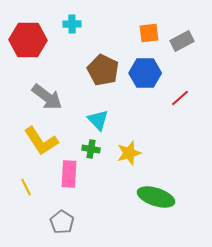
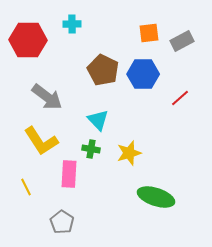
blue hexagon: moved 2 px left, 1 px down
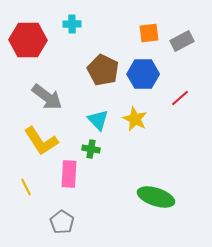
yellow star: moved 6 px right, 34 px up; rotated 30 degrees counterclockwise
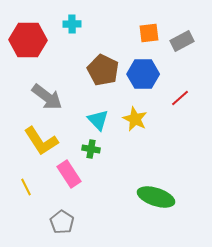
pink rectangle: rotated 36 degrees counterclockwise
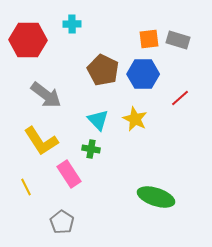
orange square: moved 6 px down
gray rectangle: moved 4 px left, 1 px up; rotated 45 degrees clockwise
gray arrow: moved 1 px left, 2 px up
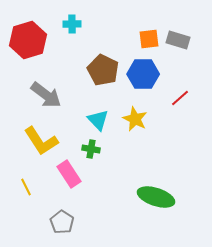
red hexagon: rotated 18 degrees counterclockwise
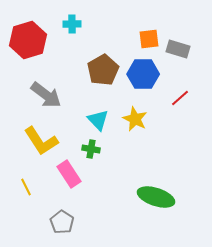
gray rectangle: moved 9 px down
brown pentagon: rotated 16 degrees clockwise
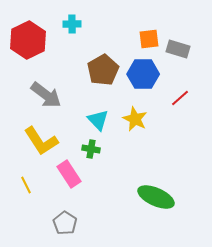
red hexagon: rotated 9 degrees counterclockwise
yellow line: moved 2 px up
green ellipse: rotated 6 degrees clockwise
gray pentagon: moved 3 px right, 1 px down
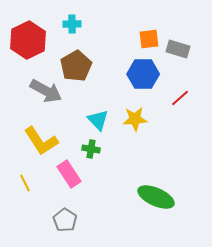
brown pentagon: moved 27 px left, 4 px up
gray arrow: moved 4 px up; rotated 8 degrees counterclockwise
yellow star: rotated 30 degrees counterclockwise
yellow line: moved 1 px left, 2 px up
gray pentagon: moved 3 px up
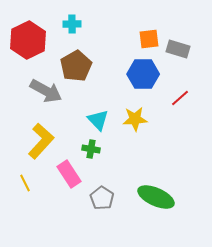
yellow L-shape: rotated 105 degrees counterclockwise
gray pentagon: moved 37 px right, 22 px up
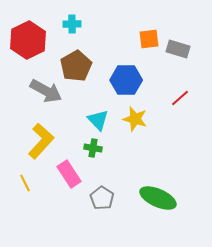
blue hexagon: moved 17 px left, 6 px down
yellow star: rotated 20 degrees clockwise
green cross: moved 2 px right, 1 px up
green ellipse: moved 2 px right, 1 px down
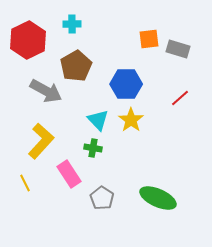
blue hexagon: moved 4 px down
yellow star: moved 4 px left, 1 px down; rotated 20 degrees clockwise
